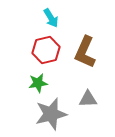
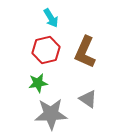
gray triangle: rotated 36 degrees clockwise
gray star: rotated 12 degrees clockwise
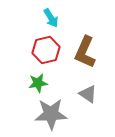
gray triangle: moved 5 px up
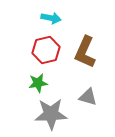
cyan arrow: rotated 48 degrees counterclockwise
gray triangle: moved 3 px down; rotated 18 degrees counterclockwise
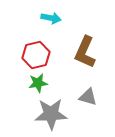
red hexagon: moved 10 px left, 5 px down
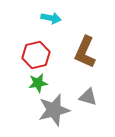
gray star: moved 3 px right, 4 px up; rotated 12 degrees counterclockwise
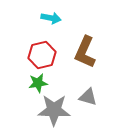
red hexagon: moved 6 px right
gray star: rotated 16 degrees clockwise
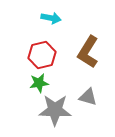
brown L-shape: moved 3 px right; rotated 8 degrees clockwise
green star: moved 1 px right
gray star: moved 1 px right
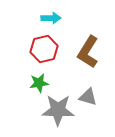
cyan arrow: rotated 12 degrees counterclockwise
red hexagon: moved 2 px right, 6 px up
gray star: moved 3 px right
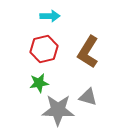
cyan arrow: moved 1 px left, 2 px up
